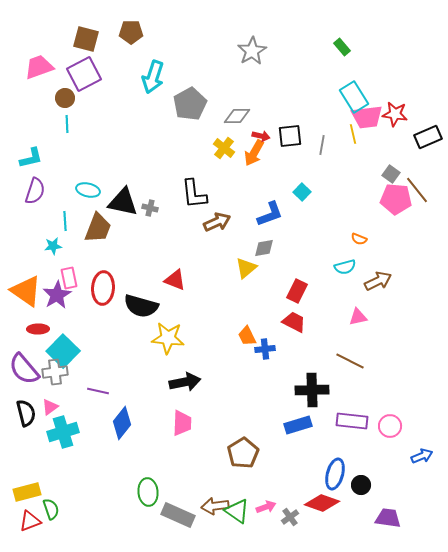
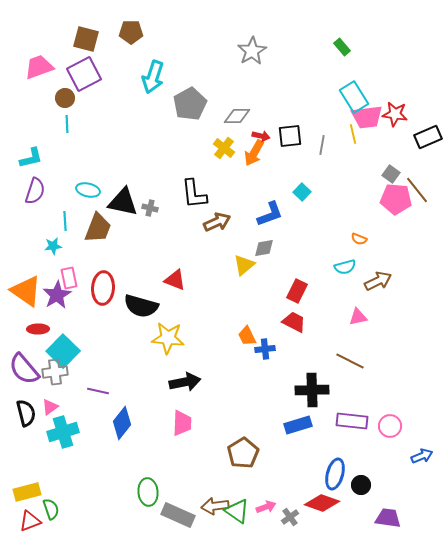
yellow triangle at (246, 268): moved 2 px left, 3 px up
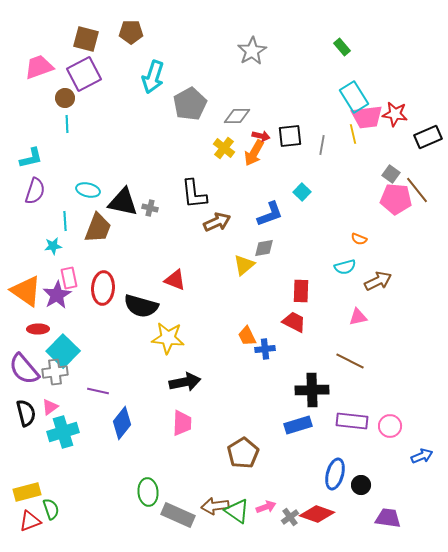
red rectangle at (297, 291): moved 4 px right; rotated 25 degrees counterclockwise
red diamond at (322, 503): moved 5 px left, 11 px down
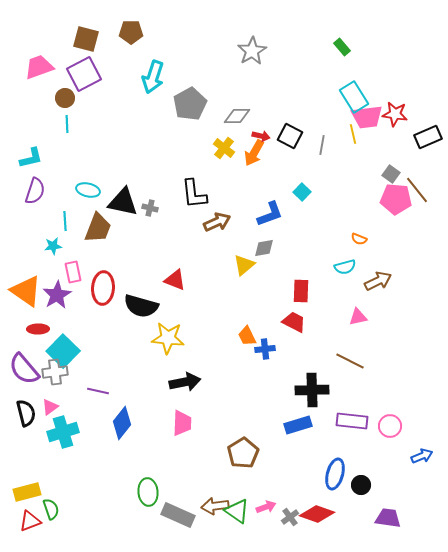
black square at (290, 136): rotated 35 degrees clockwise
pink rectangle at (69, 278): moved 4 px right, 6 px up
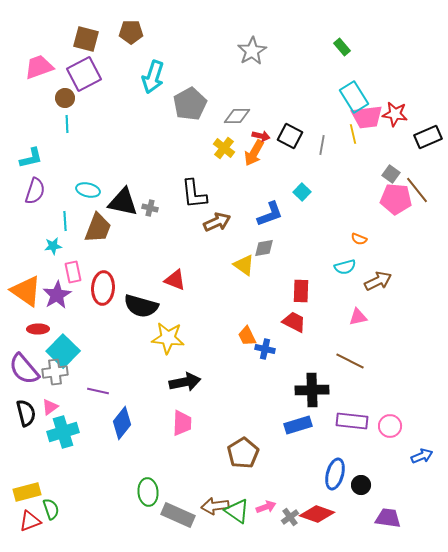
yellow triangle at (244, 265): rotated 45 degrees counterclockwise
blue cross at (265, 349): rotated 18 degrees clockwise
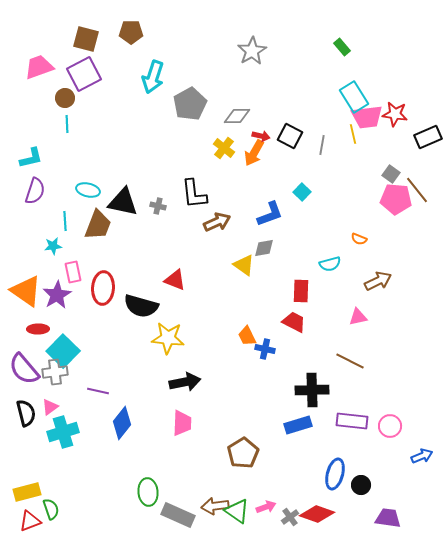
gray cross at (150, 208): moved 8 px right, 2 px up
brown trapezoid at (98, 228): moved 3 px up
cyan semicircle at (345, 267): moved 15 px left, 3 px up
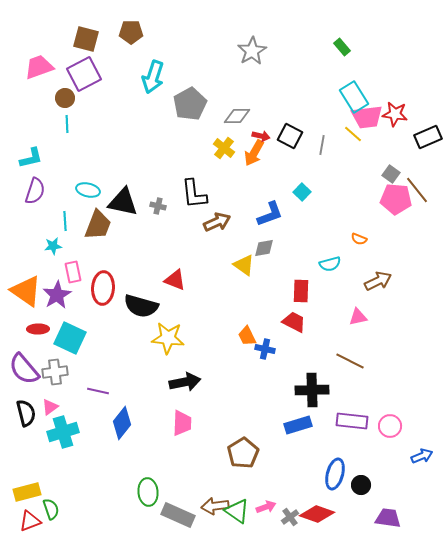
yellow line at (353, 134): rotated 36 degrees counterclockwise
cyan square at (63, 351): moved 7 px right, 13 px up; rotated 20 degrees counterclockwise
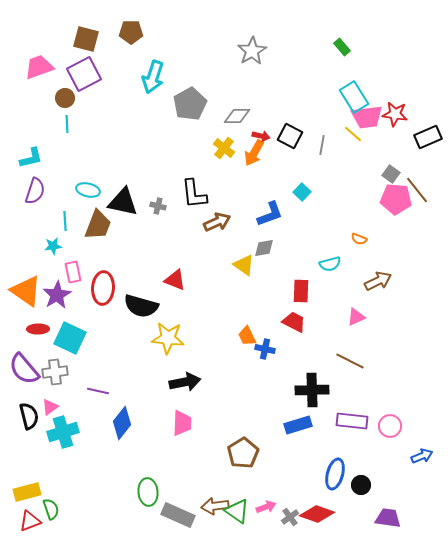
pink triangle at (358, 317): moved 2 px left; rotated 12 degrees counterclockwise
black semicircle at (26, 413): moved 3 px right, 3 px down
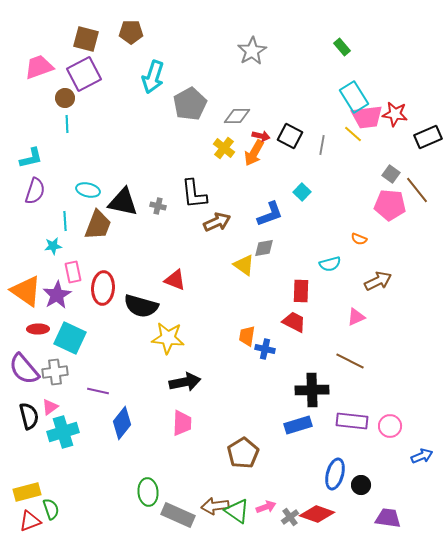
pink pentagon at (396, 199): moved 6 px left, 6 px down
orange trapezoid at (247, 336): rotated 35 degrees clockwise
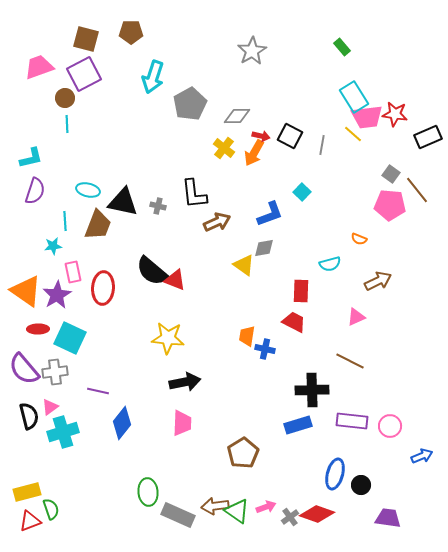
black semicircle at (141, 306): moved 11 px right, 35 px up; rotated 24 degrees clockwise
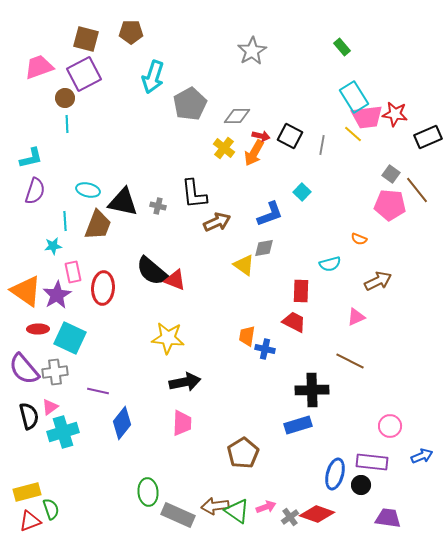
purple rectangle at (352, 421): moved 20 px right, 41 px down
